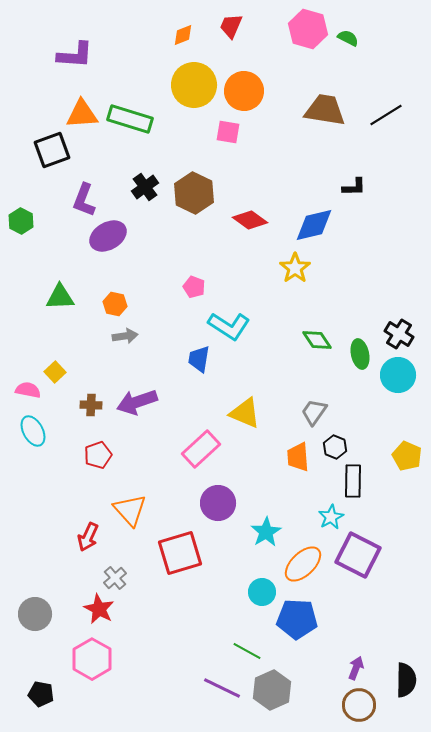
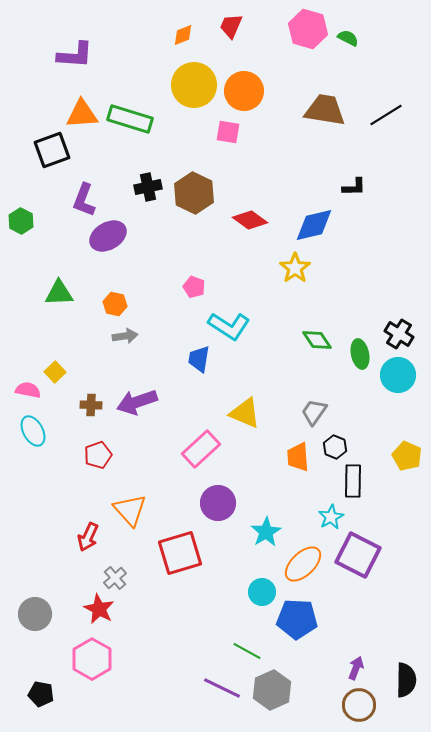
black cross at (145, 187): moved 3 px right; rotated 24 degrees clockwise
green triangle at (60, 297): moved 1 px left, 4 px up
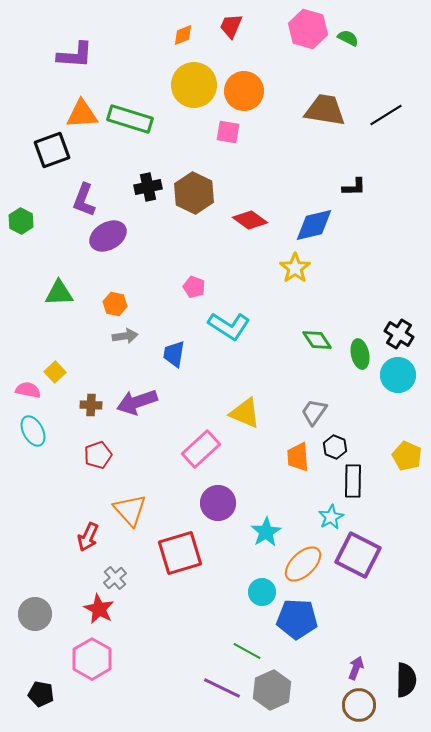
blue trapezoid at (199, 359): moved 25 px left, 5 px up
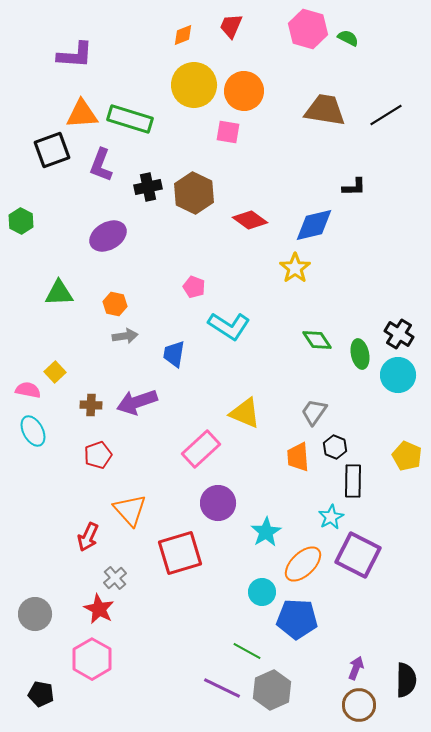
purple L-shape at (84, 200): moved 17 px right, 35 px up
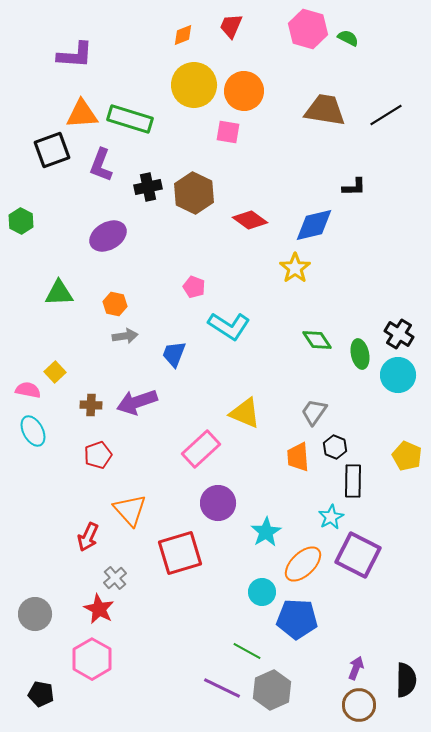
blue trapezoid at (174, 354): rotated 12 degrees clockwise
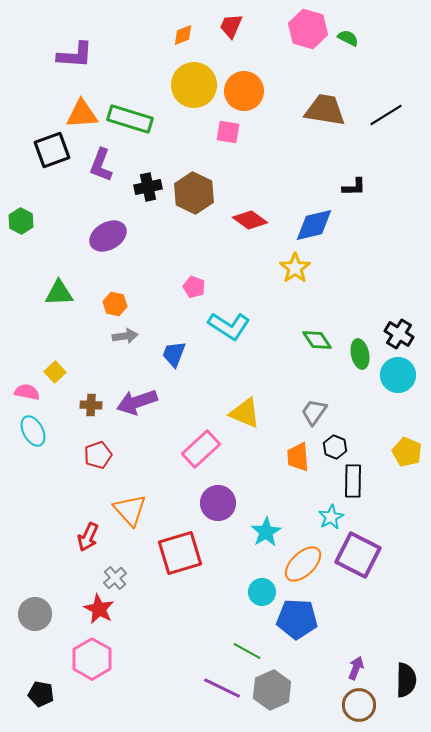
pink semicircle at (28, 390): moved 1 px left, 2 px down
yellow pentagon at (407, 456): moved 4 px up
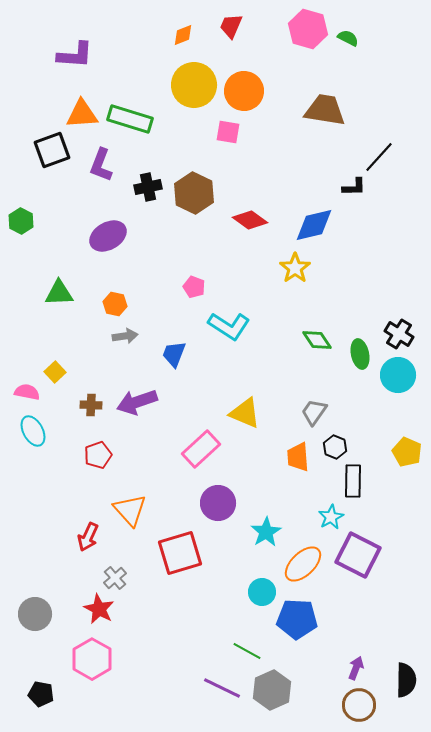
black line at (386, 115): moved 7 px left, 42 px down; rotated 16 degrees counterclockwise
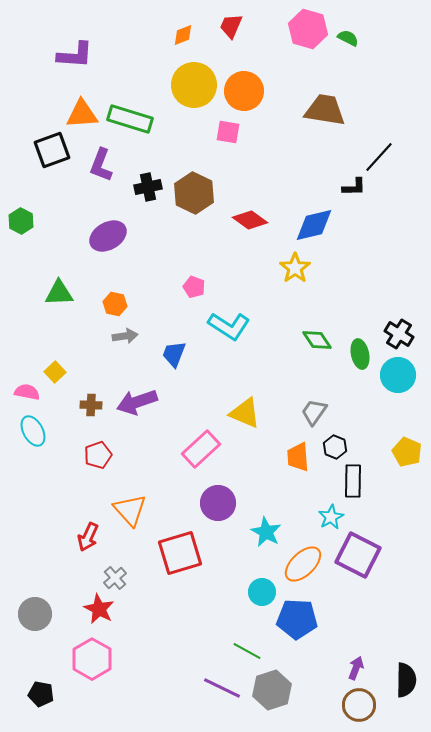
cyan star at (266, 532): rotated 12 degrees counterclockwise
gray hexagon at (272, 690): rotated 6 degrees clockwise
